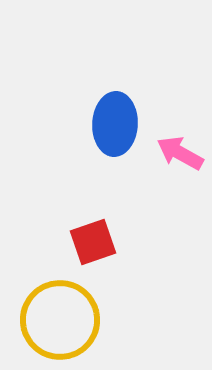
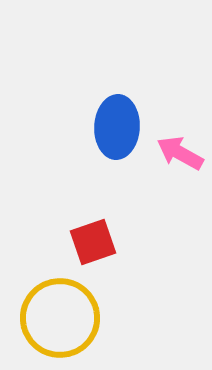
blue ellipse: moved 2 px right, 3 px down
yellow circle: moved 2 px up
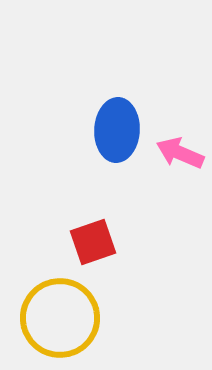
blue ellipse: moved 3 px down
pink arrow: rotated 6 degrees counterclockwise
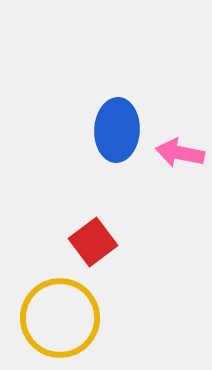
pink arrow: rotated 12 degrees counterclockwise
red square: rotated 18 degrees counterclockwise
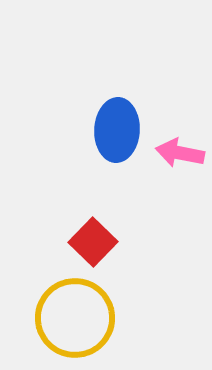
red square: rotated 9 degrees counterclockwise
yellow circle: moved 15 px right
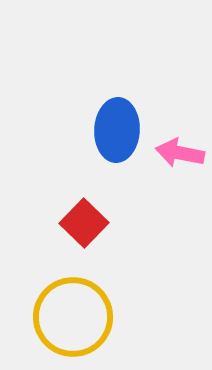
red square: moved 9 px left, 19 px up
yellow circle: moved 2 px left, 1 px up
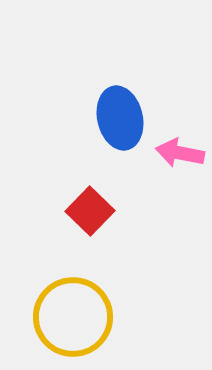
blue ellipse: moved 3 px right, 12 px up; rotated 16 degrees counterclockwise
red square: moved 6 px right, 12 px up
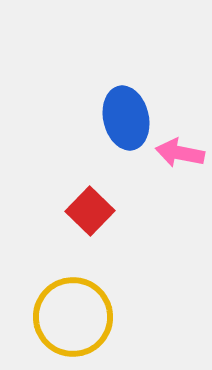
blue ellipse: moved 6 px right
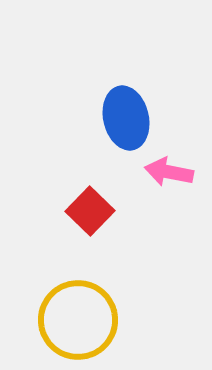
pink arrow: moved 11 px left, 19 px down
yellow circle: moved 5 px right, 3 px down
